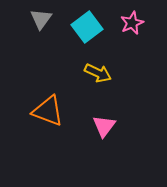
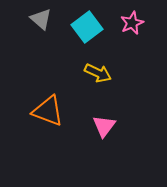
gray triangle: rotated 25 degrees counterclockwise
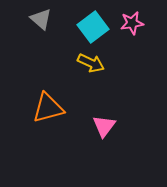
pink star: rotated 15 degrees clockwise
cyan square: moved 6 px right
yellow arrow: moved 7 px left, 10 px up
orange triangle: moved 3 px up; rotated 36 degrees counterclockwise
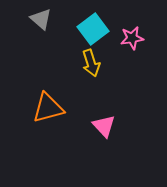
pink star: moved 15 px down
cyan square: moved 2 px down
yellow arrow: rotated 48 degrees clockwise
pink triangle: rotated 20 degrees counterclockwise
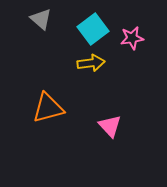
yellow arrow: rotated 80 degrees counterclockwise
pink triangle: moved 6 px right
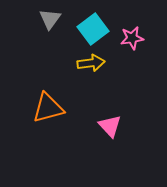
gray triangle: moved 9 px right; rotated 25 degrees clockwise
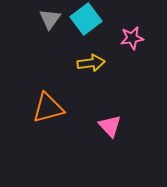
cyan square: moved 7 px left, 10 px up
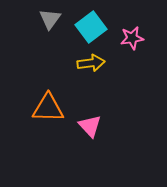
cyan square: moved 5 px right, 8 px down
orange triangle: rotated 16 degrees clockwise
pink triangle: moved 20 px left
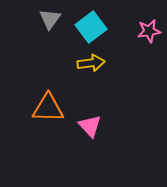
pink star: moved 17 px right, 7 px up
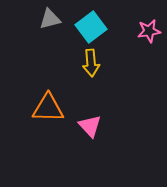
gray triangle: rotated 40 degrees clockwise
yellow arrow: rotated 92 degrees clockwise
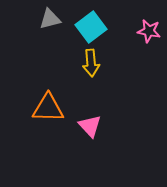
pink star: rotated 20 degrees clockwise
